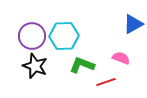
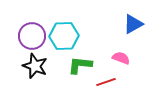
green L-shape: moved 2 px left; rotated 15 degrees counterclockwise
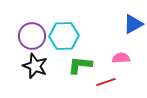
pink semicircle: rotated 24 degrees counterclockwise
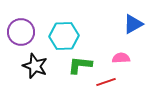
purple circle: moved 11 px left, 4 px up
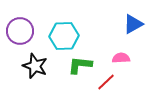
purple circle: moved 1 px left, 1 px up
red line: rotated 24 degrees counterclockwise
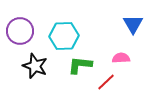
blue triangle: rotated 30 degrees counterclockwise
